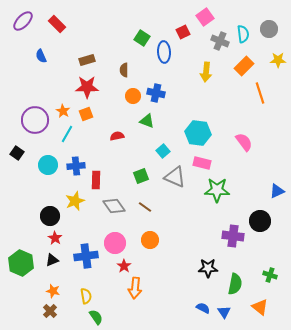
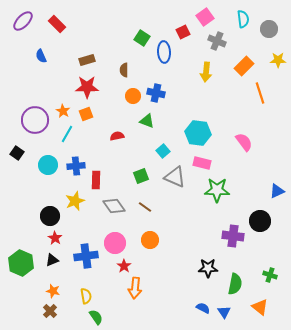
cyan semicircle at (243, 34): moved 15 px up
gray cross at (220, 41): moved 3 px left
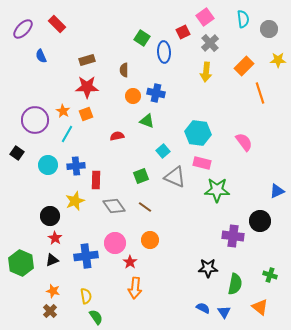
purple ellipse at (23, 21): moved 8 px down
gray cross at (217, 41): moved 7 px left, 2 px down; rotated 24 degrees clockwise
red star at (124, 266): moved 6 px right, 4 px up
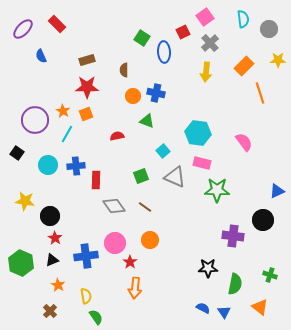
yellow star at (75, 201): moved 50 px left; rotated 30 degrees clockwise
black circle at (260, 221): moved 3 px right, 1 px up
orange star at (53, 291): moved 5 px right, 6 px up; rotated 16 degrees clockwise
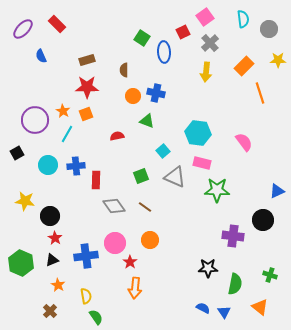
black square at (17, 153): rotated 24 degrees clockwise
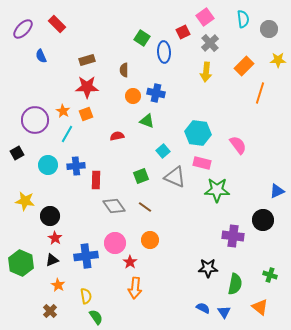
orange line at (260, 93): rotated 35 degrees clockwise
pink semicircle at (244, 142): moved 6 px left, 3 px down
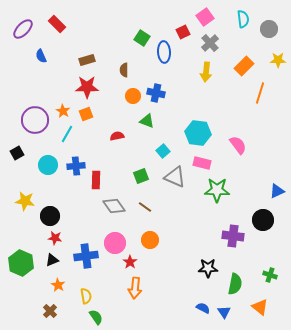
red star at (55, 238): rotated 24 degrees counterclockwise
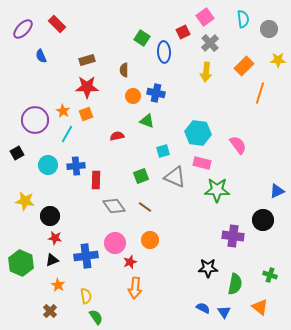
cyan square at (163, 151): rotated 24 degrees clockwise
red star at (130, 262): rotated 16 degrees clockwise
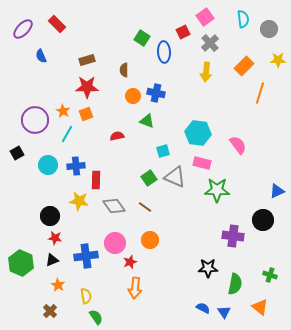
green square at (141, 176): moved 8 px right, 2 px down; rotated 14 degrees counterclockwise
yellow star at (25, 201): moved 54 px right
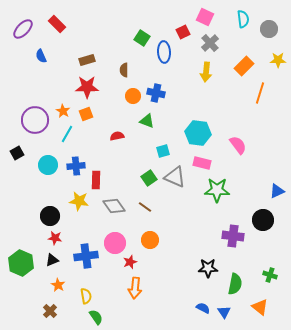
pink square at (205, 17): rotated 30 degrees counterclockwise
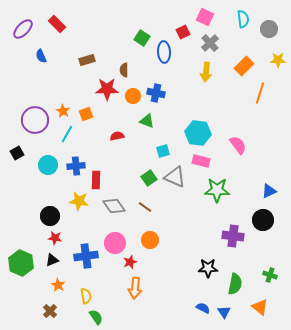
red star at (87, 87): moved 20 px right, 2 px down
pink rectangle at (202, 163): moved 1 px left, 2 px up
blue triangle at (277, 191): moved 8 px left
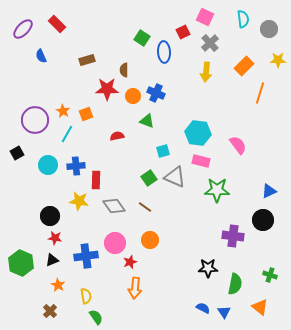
blue cross at (156, 93): rotated 12 degrees clockwise
